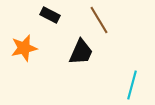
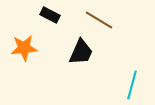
brown line: rotated 28 degrees counterclockwise
orange star: rotated 8 degrees clockwise
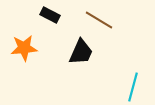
cyan line: moved 1 px right, 2 px down
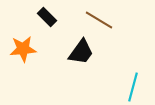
black rectangle: moved 3 px left, 2 px down; rotated 18 degrees clockwise
orange star: moved 1 px left, 1 px down
black trapezoid: rotated 12 degrees clockwise
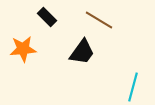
black trapezoid: moved 1 px right
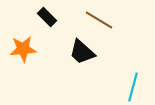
black trapezoid: rotated 96 degrees clockwise
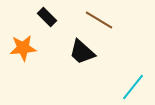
orange star: moved 1 px up
cyan line: rotated 24 degrees clockwise
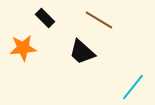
black rectangle: moved 2 px left, 1 px down
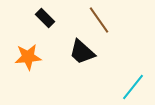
brown line: rotated 24 degrees clockwise
orange star: moved 5 px right, 9 px down
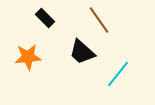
cyan line: moved 15 px left, 13 px up
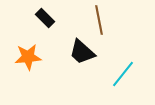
brown line: rotated 24 degrees clockwise
cyan line: moved 5 px right
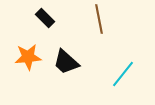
brown line: moved 1 px up
black trapezoid: moved 16 px left, 10 px down
